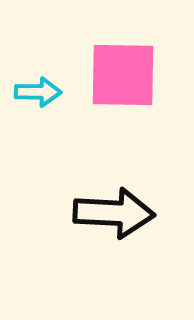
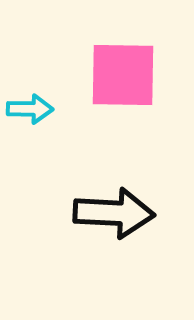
cyan arrow: moved 8 px left, 17 px down
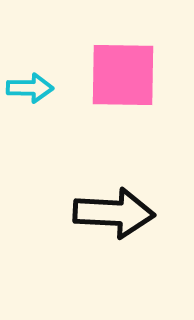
cyan arrow: moved 21 px up
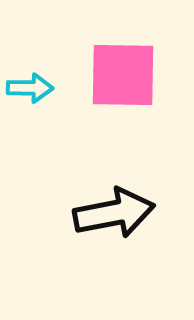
black arrow: rotated 14 degrees counterclockwise
